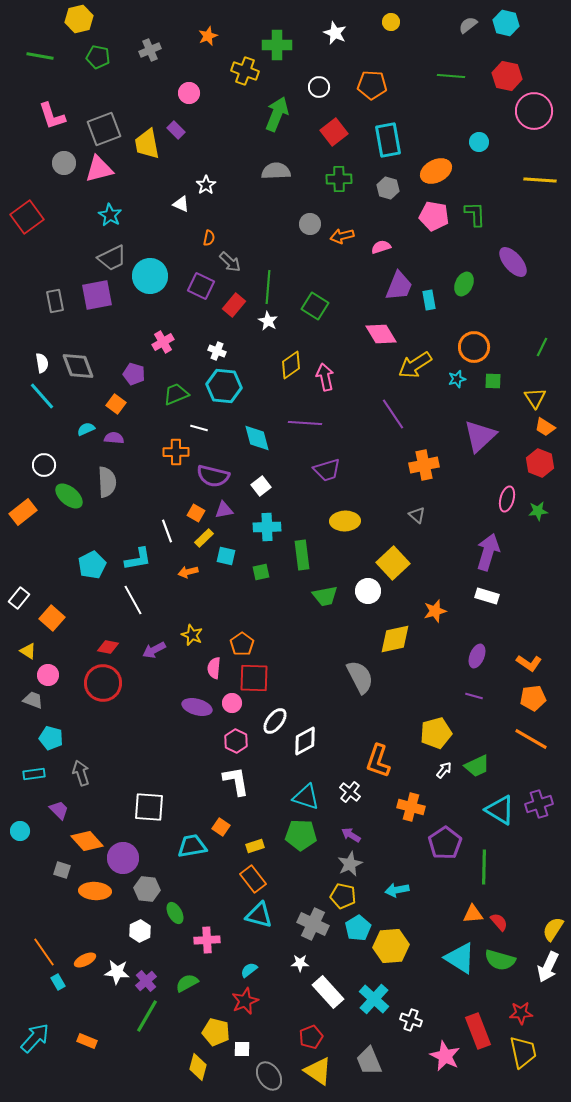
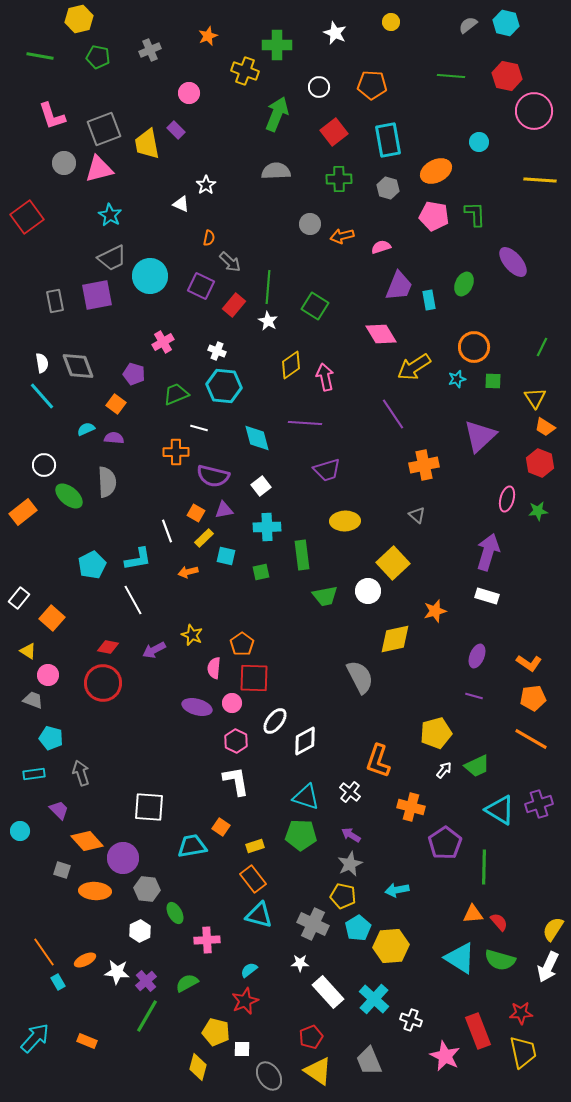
yellow arrow at (415, 365): moved 1 px left, 2 px down
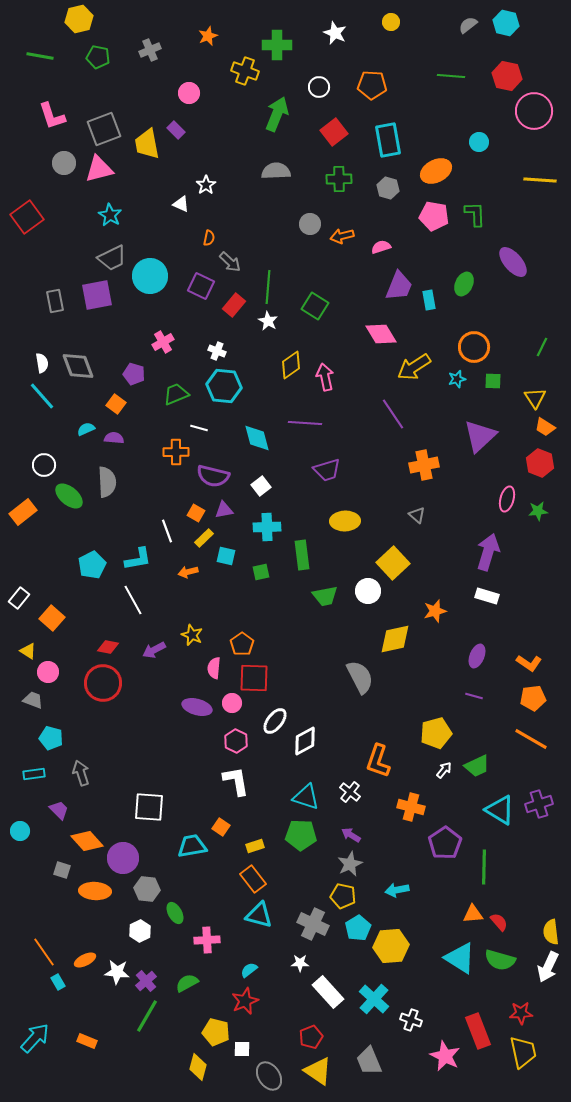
pink circle at (48, 675): moved 3 px up
yellow semicircle at (553, 929): moved 2 px left, 3 px down; rotated 40 degrees counterclockwise
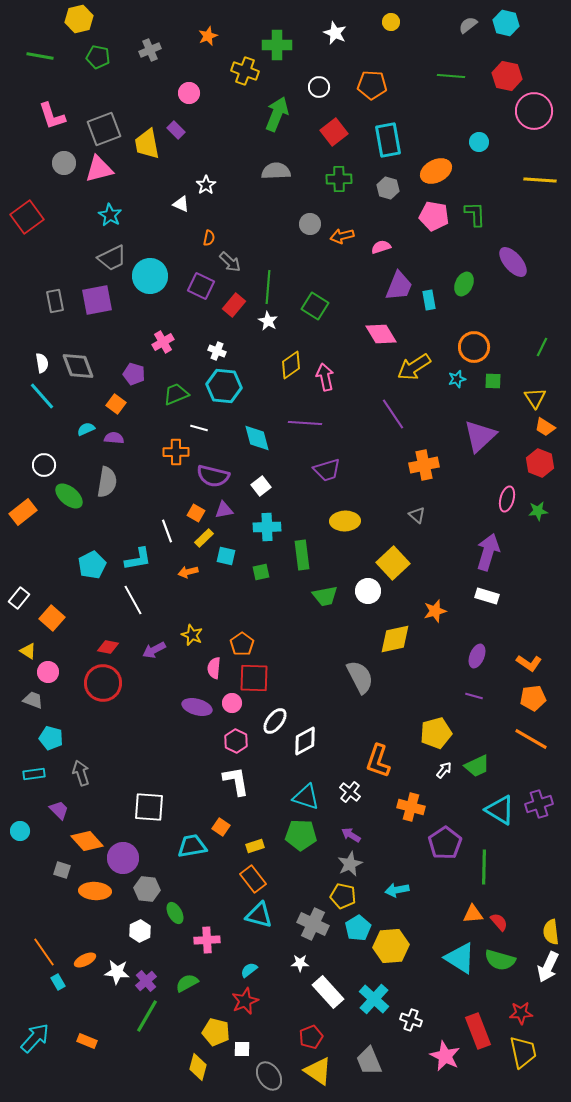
purple square at (97, 295): moved 5 px down
gray semicircle at (107, 482): rotated 12 degrees clockwise
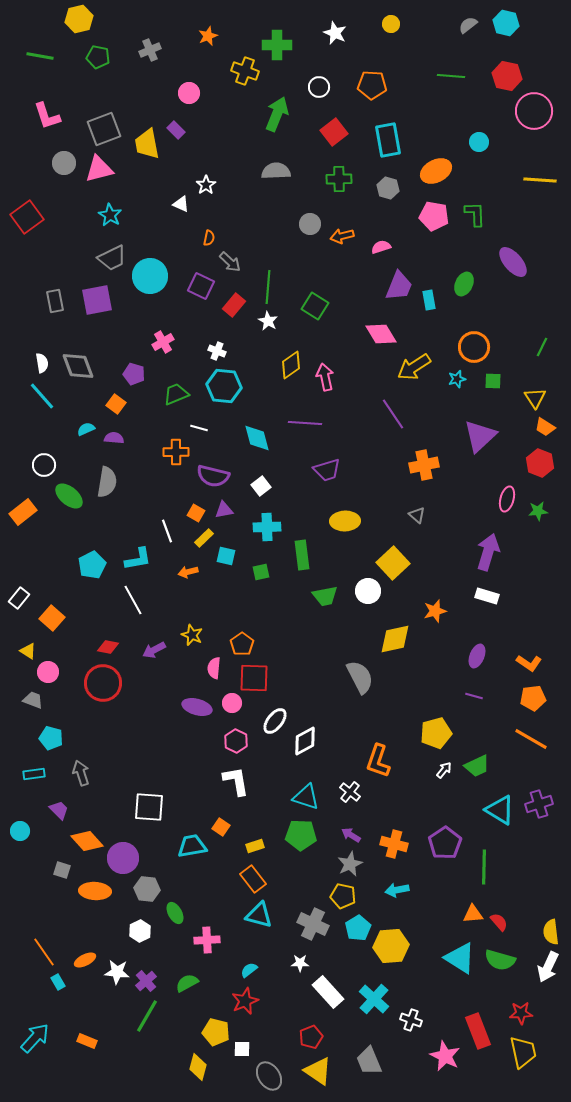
yellow circle at (391, 22): moved 2 px down
pink L-shape at (52, 116): moved 5 px left
orange cross at (411, 807): moved 17 px left, 37 px down
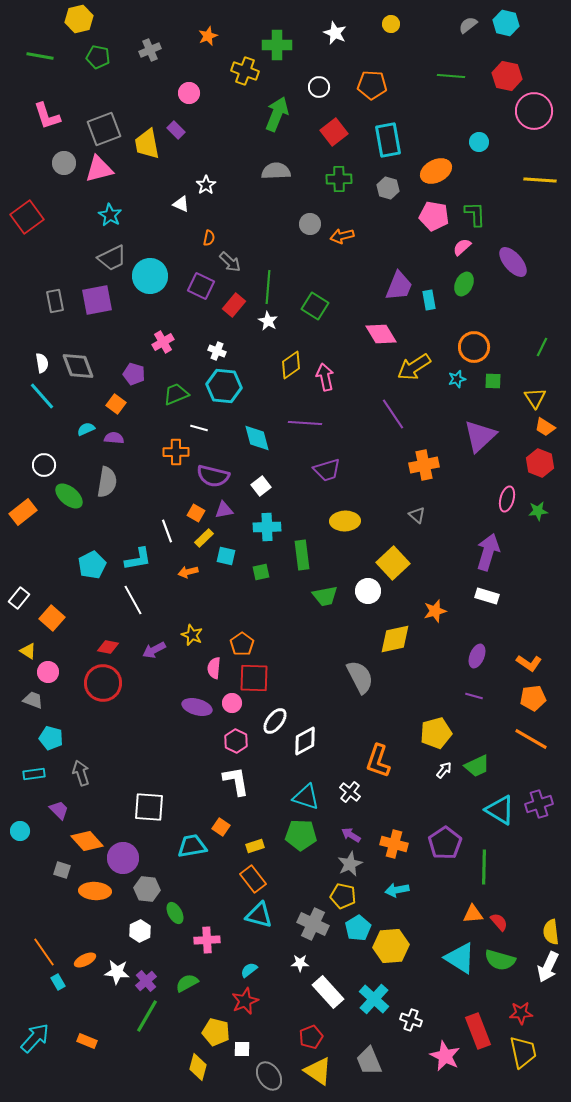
pink semicircle at (381, 247): moved 81 px right; rotated 24 degrees counterclockwise
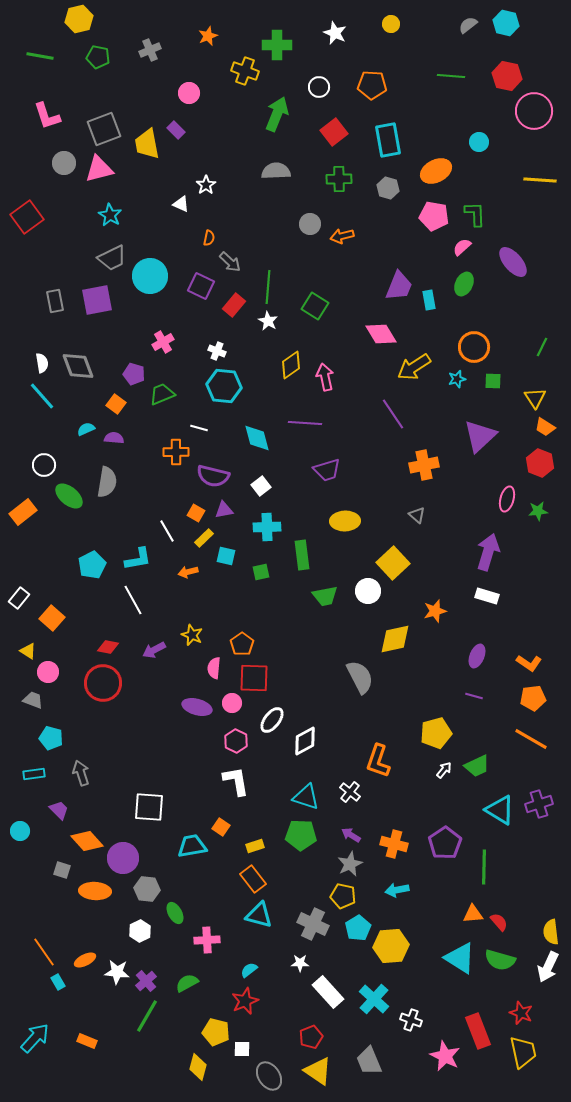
green trapezoid at (176, 394): moved 14 px left
white line at (167, 531): rotated 10 degrees counterclockwise
white ellipse at (275, 721): moved 3 px left, 1 px up
red star at (521, 1013): rotated 25 degrees clockwise
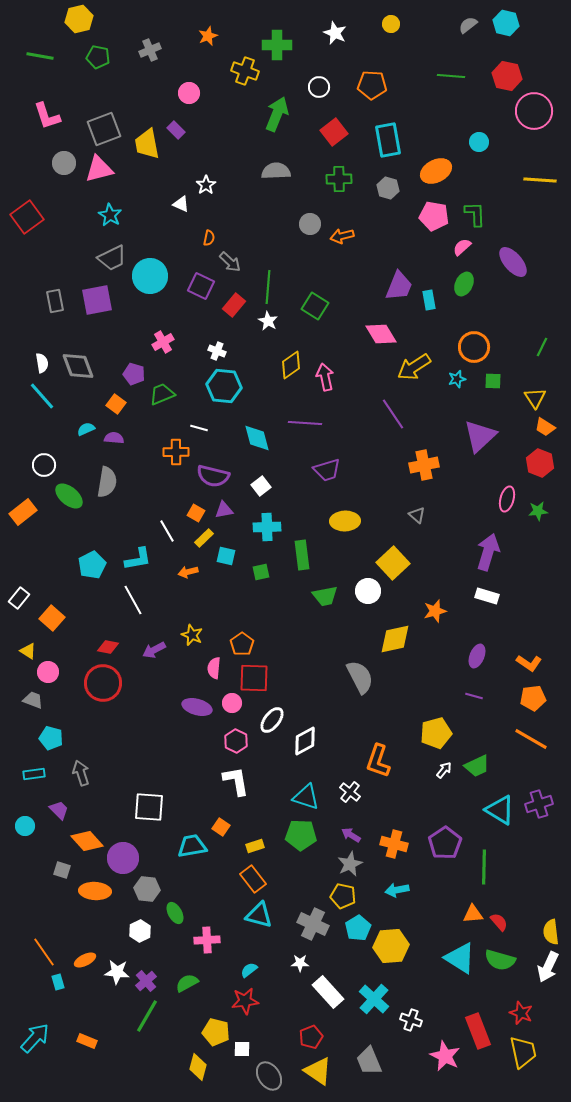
cyan circle at (20, 831): moved 5 px right, 5 px up
cyan rectangle at (58, 982): rotated 14 degrees clockwise
red star at (245, 1001): rotated 16 degrees clockwise
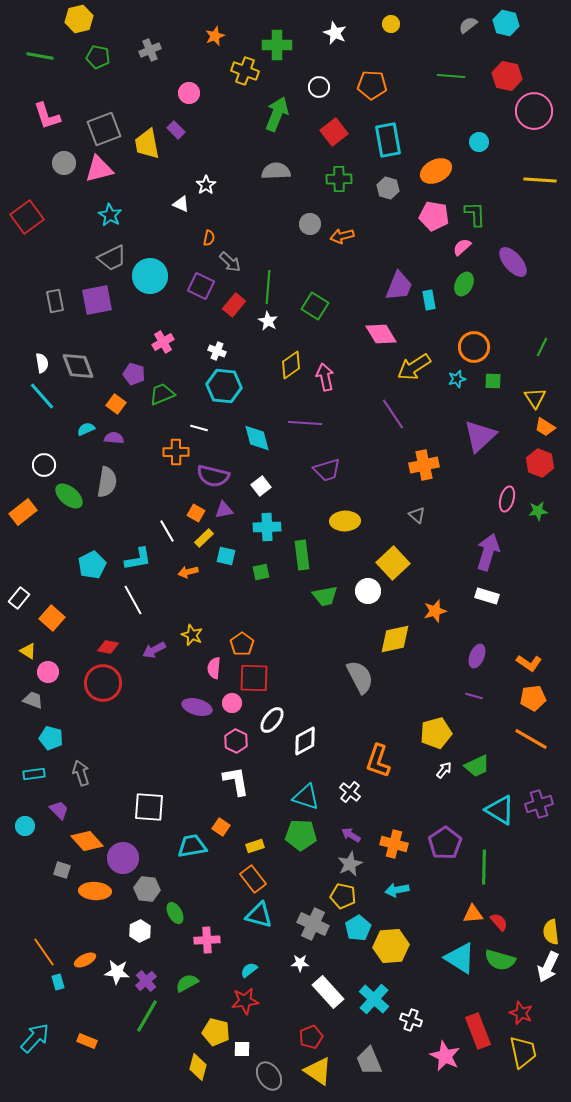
orange star at (208, 36): moved 7 px right
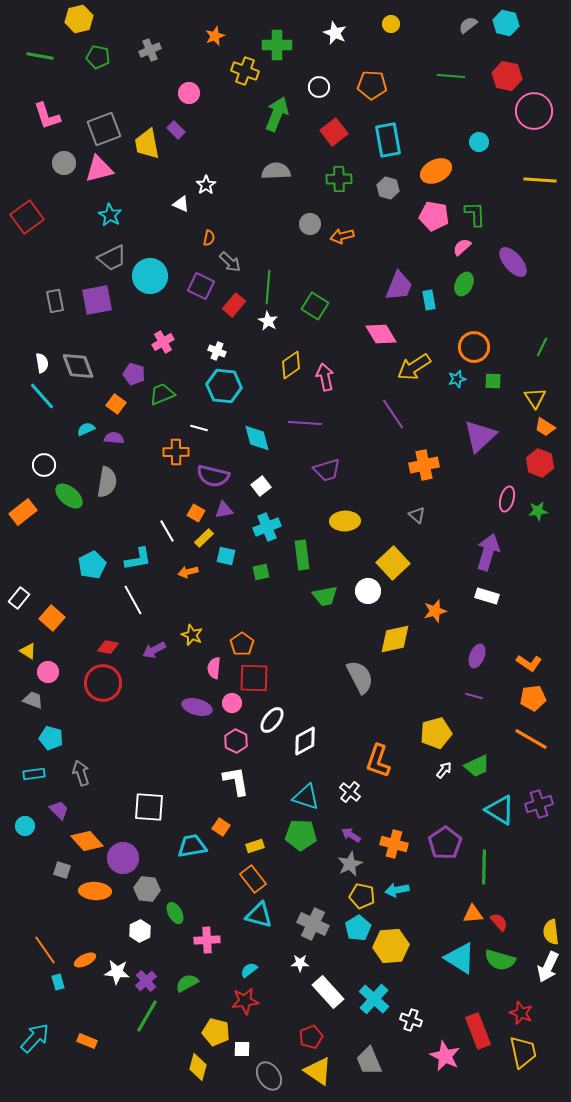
cyan cross at (267, 527): rotated 20 degrees counterclockwise
yellow pentagon at (343, 896): moved 19 px right
orange line at (44, 952): moved 1 px right, 2 px up
